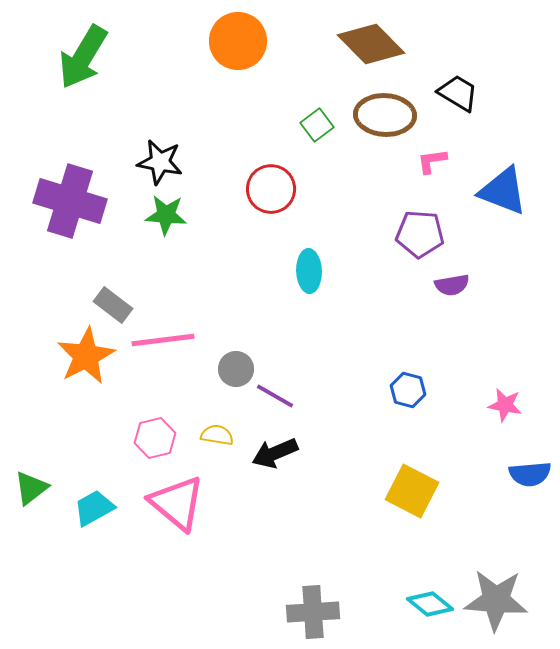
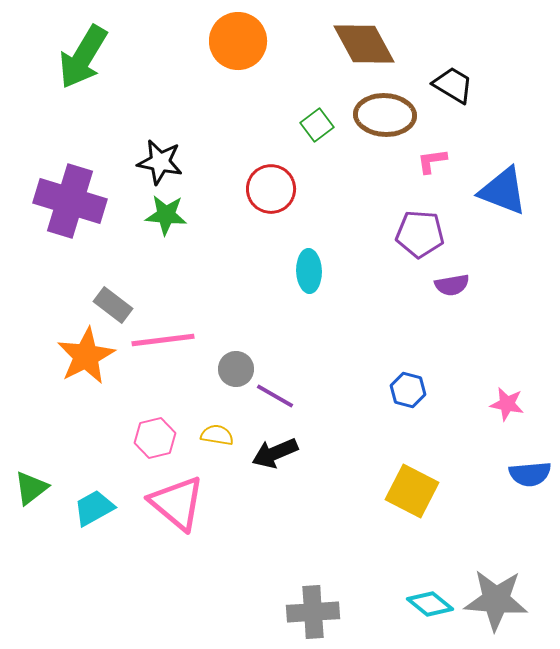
brown diamond: moved 7 px left; rotated 16 degrees clockwise
black trapezoid: moved 5 px left, 8 px up
pink star: moved 2 px right, 1 px up
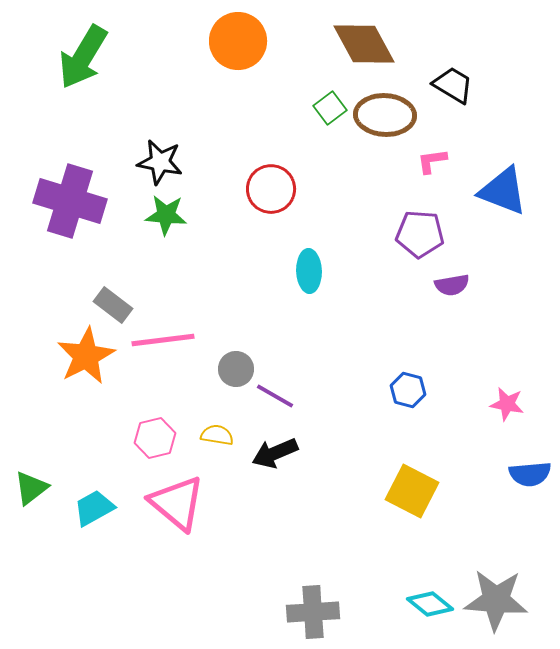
green square: moved 13 px right, 17 px up
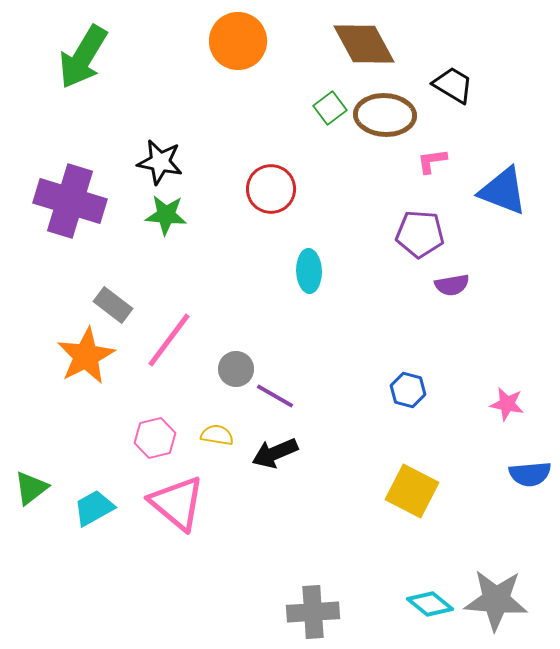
pink line: moved 6 px right; rotated 46 degrees counterclockwise
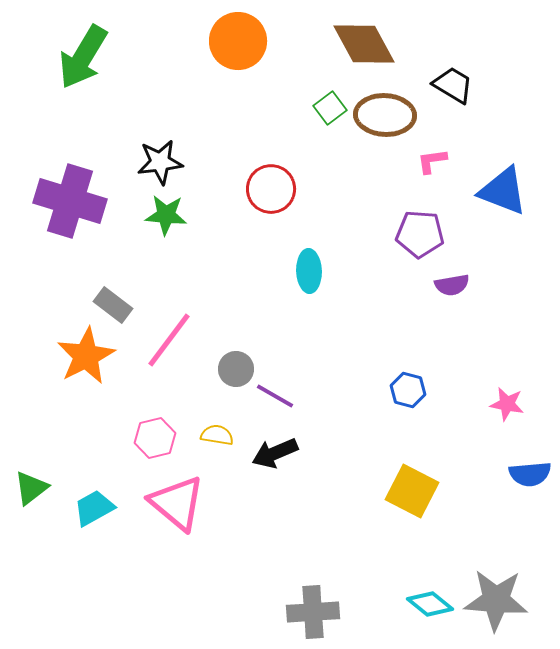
black star: rotated 18 degrees counterclockwise
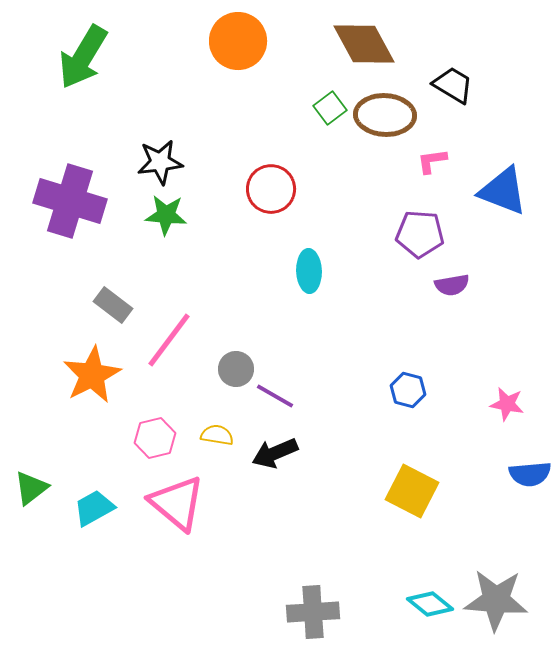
orange star: moved 6 px right, 19 px down
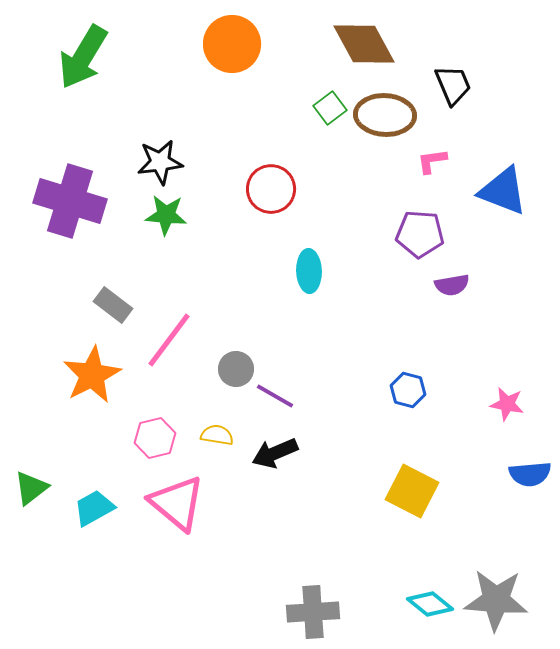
orange circle: moved 6 px left, 3 px down
black trapezoid: rotated 36 degrees clockwise
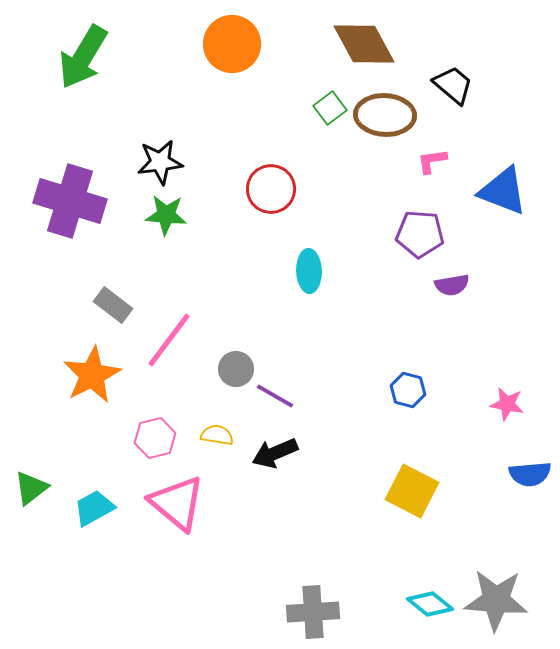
black trapezoid: rotated 27 degrees counterclockwise
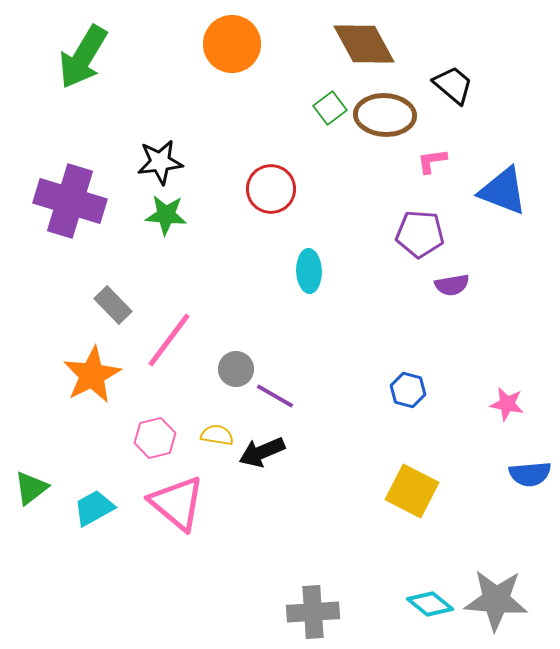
gray rectangle: rotated 9 degrees clockwise
black arrow: moved 13 px left, 1 px up
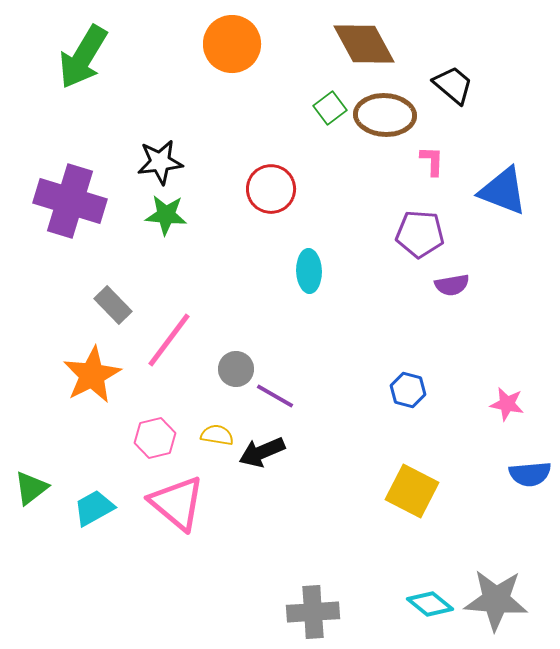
pink L-shape: rotated 100 degrees clockwise
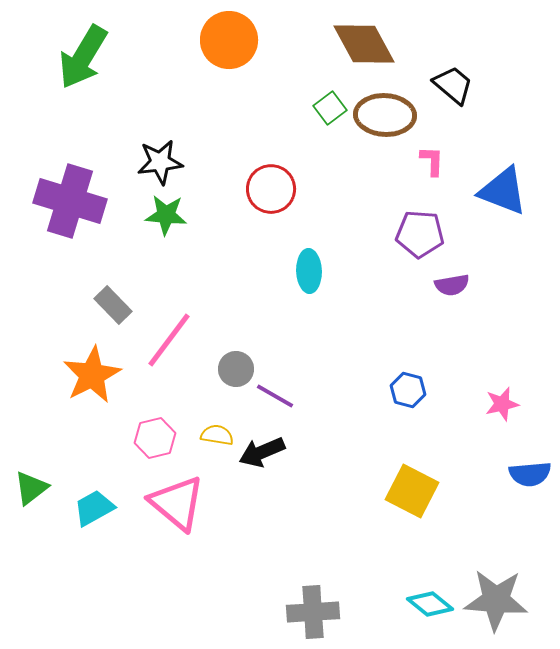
orange circle: moved 3 px left, 4 px up
pink star: moved 5 px left; rotated 24 degrees counterclockwise
